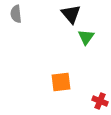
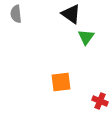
black triangle: rotated 15 degrees counterclockwise
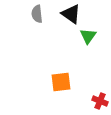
gray semicircle: moved 21 px right
green triangle: moved 2 px right, 1 px up
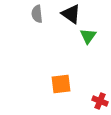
orange square: moved 2 px down
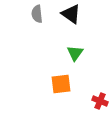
green triangle: moved 13 px left, 17 px down
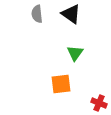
red cross: moved 1 px left, 2 px down
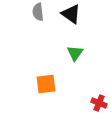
gray semicircle: moved 1 px right, 2 px up
orange square: moved 15 px left
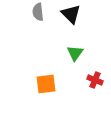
black triangle: rotated 10 degrees clockwise
red cross: moved 4 px left, 23 px up
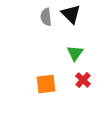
gray semicircle: moved 8 px right, 5 px down
red cross: moved 12 px left; rotated 21 degrees clockwise
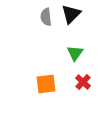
black triangle: rotated 30 degrees clockwise
red cross: moved 2 px down
